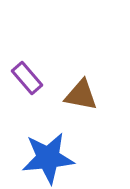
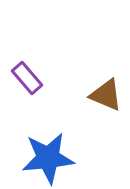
brown triangle: moved 25 px right; rotated 12 degrees clockwise
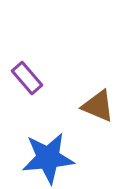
brown triangle: moved 8 px left, 11 px down
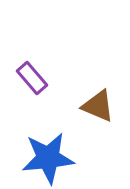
purple rectangle: moved 5 px right
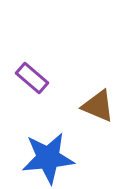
purple rectangle: rotated 8 degrees counterclockwise
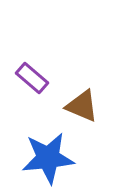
brown triangle: moved 16 px left
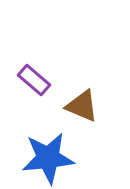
purple rectangle: moved 2 px right, 2 px down
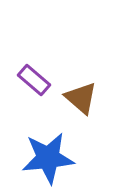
brown triangle: moved 1 px left, 8 px up; rotated 18 degrees clockwise
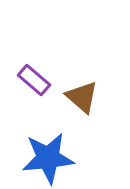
brown triangle: moved 1 px right, 1 px up
